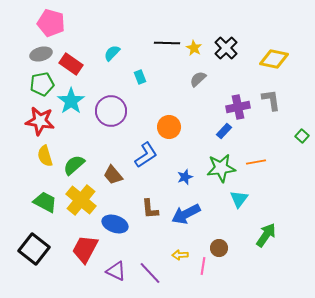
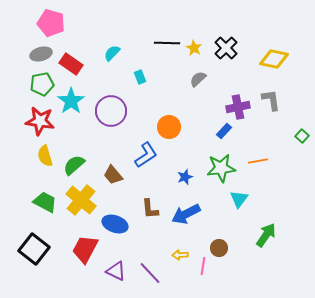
orange line: moved 2 px right, 1 px up
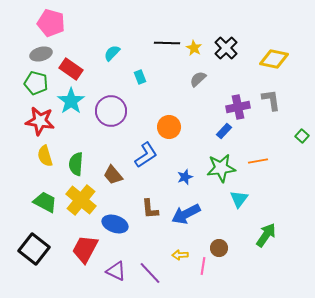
red rectangle: moved 5 px down
green pentagon: moved 6 px left, 1 px up; rotated 25 degrees clockwise
green semicircle: moved 2 px right, 1 px up; rotated 45 degrees counterclockwise
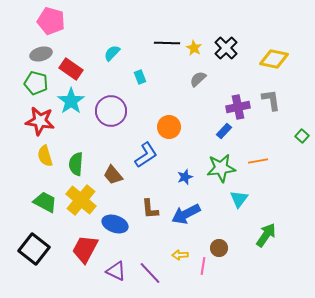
pink pentagon: moved 2 px up
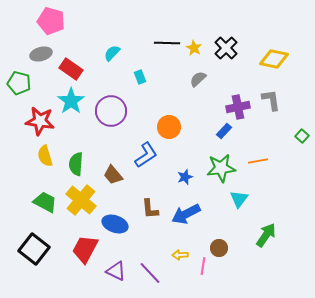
green pentagon: moved 17 px left
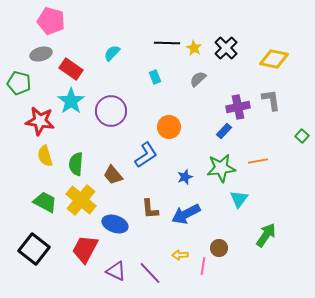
cyan rectangle: moved 15 px right
